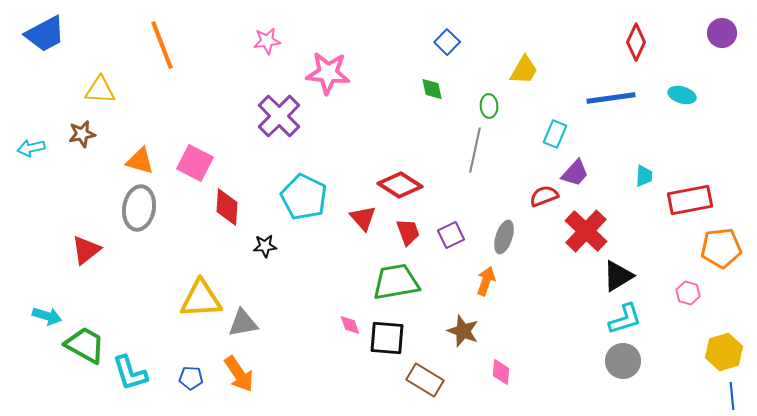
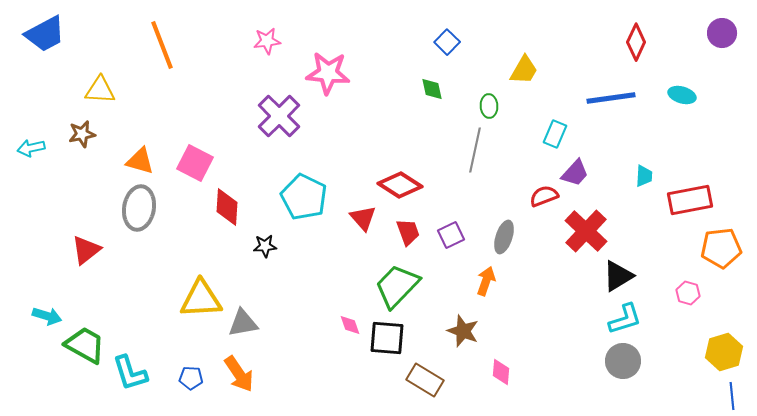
green trapezoid at (396, 282): moved 1 px right, 4 px down; rotated 36 degrees counterclockwise
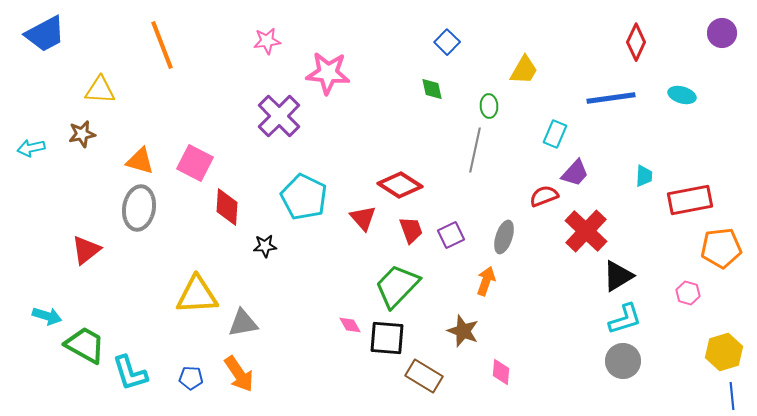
red trapezoid at (408, 232): moved 3 px right, 2 px up
yellow triangle at (201, 299): moved 4 px left, 4 px up
pink diamond at (350, 325): rotated 10 degrees counterclockwise
brown rectangle at (425, 380): moved 1 px left, 4 px up
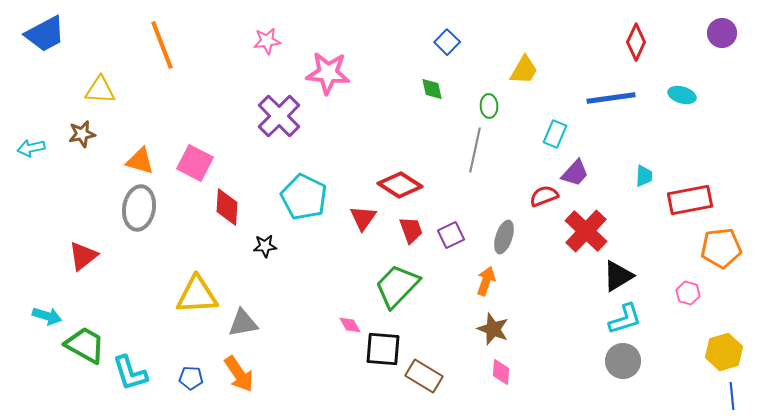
red triangle at (363, 218): rotated 16 degrees clockwise
red triangle at (86, 250): moved 3 px left, 6 px down
brown star at (463, 331): moved 30 px right, 2 px up
black square at (387, 338): moved 4 px left, 11 px down
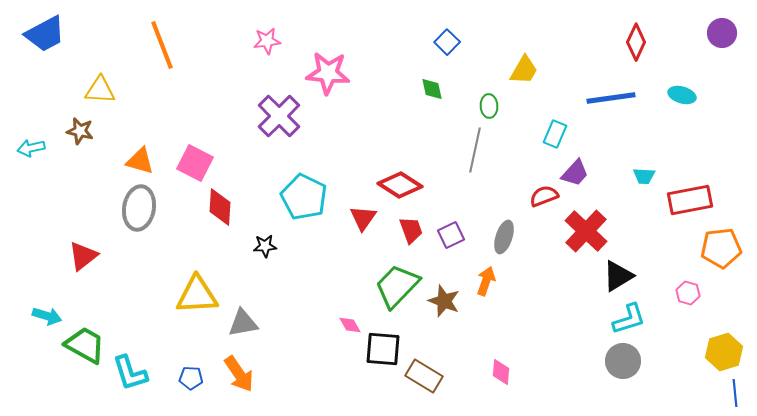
brown star at (82, 134): moved 2 px left, 3 px up; rotated 24 degrees clockwise
cyan trapezoid at (644, 176): rotated 90 degrees clockwise
red diamond at (227, 207): moved 7 px left
cyan L-shape at (625, 319): moved 4 px right
brown star at (493, 329): moved 49 px left, 28 px up
blue line at (732, 396): moved 3 px right, 3 px up
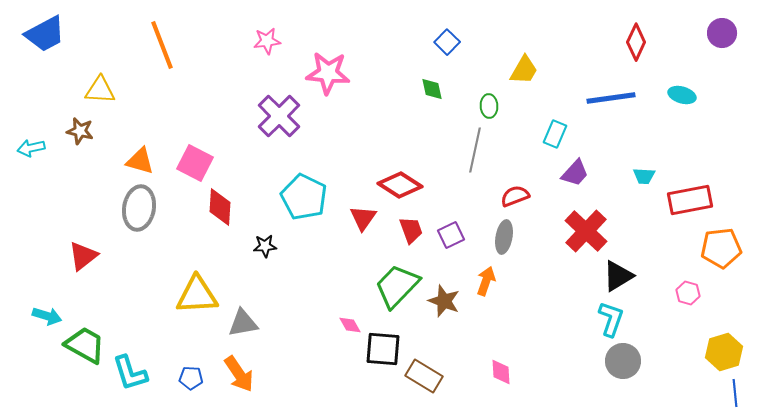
red semicircle at (544, 196): moved 29 px left
gray ellipse at (504, 237): rotated 8 degrees counterclockwise
cyan L-shape at (629, 319): moved 18 px left; rotated 54 degrees counterclockwise
pink diamond at (501, 372): rotated 8 degrees counterclockwise
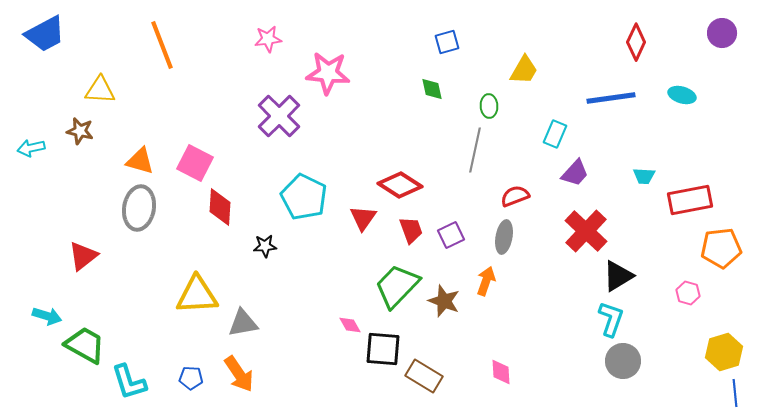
pink star at (267, 41): moved 1 px right, 2 px up
blue square at (447, 42): rotated 30 degrees clockwise
cyan L-shape at (130, 373): moved 1 px left, 9 px down
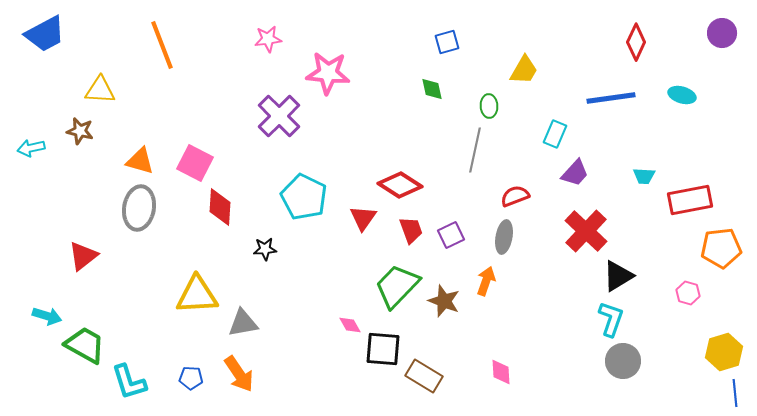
black star at (265, 246): moved 3 px down
